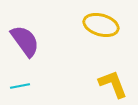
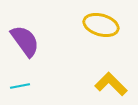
yellow L-shape: moved 2 px left; rotated 24 degrees counterclockwise
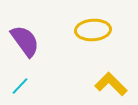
yellow ellipse: moved 8 px left, 5 px down; rotated 20 degrees counterclockwise
cyan line: rotated 36 degrees counterclockwise
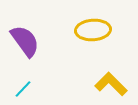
cyan line: moved 3 px right, 3 px down
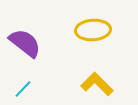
purple semicircle: moved 2 px down; rotated 16 degrees counterclockwise
yellow L-shape: moved 14 px left
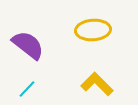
purple semicircle: moved 3 px right, 2 px down
cyan line: moved 4 px right
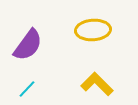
purple semicircle: rotated 88 degrees clockwise
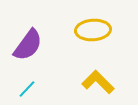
yellow L-shape: moved 1 px right, 2 px up
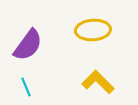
cyan line: moved 1 px left, 2 px up; rotated 66 degrees counterclockwise
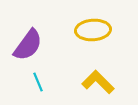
cyan line: moved 12 px right, 5 px up
